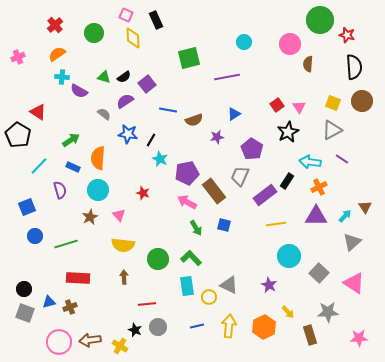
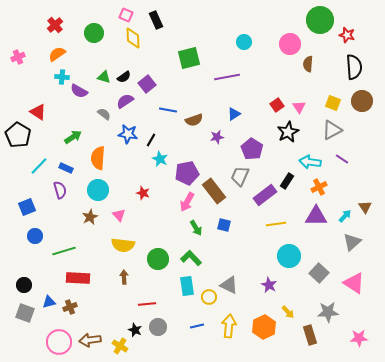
green arrow at (71, 140): moved 2 px right, 3 px up
blue rectangle at (73, 167): moved 7 px left, 1 px down
pink arrow at (187, 202): rotated 90 degrees counterclockwise
green line at (66, 244): moved 2 px left, 7 px down
black circle at (24, 289): moved 4 px up
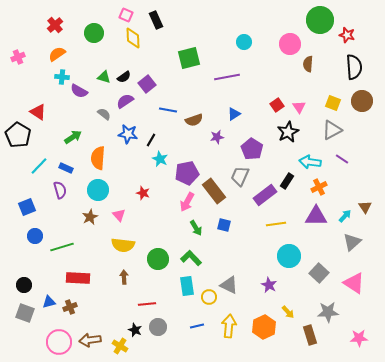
green line at (64, 251): moved 2 px left, 4 px up
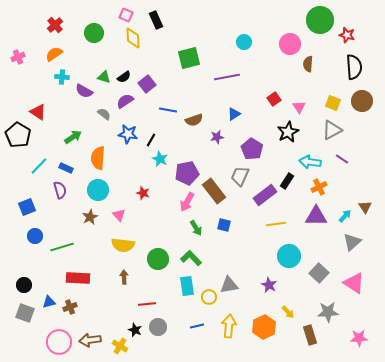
orange semicircle at (57, 54): moved 3 px left
purple semicircle at (79, 91): moved 5 px right
red square at (277, 105): moved 3 px left, 6 px up
gray triangle at (229, 285): rotated 36 degrees counterclockwise
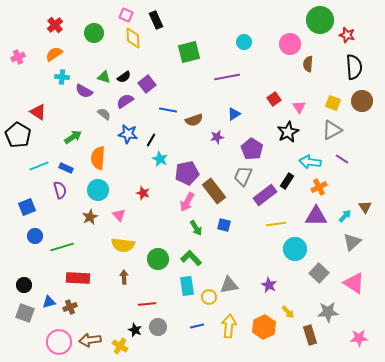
green square at (189, 58): moved 6 px up
cyan line at (39, 166): rotated 24 degrees clockwise
gray trapezoid at (240, 176): moved 3 px right
cyan circle at (289, 256): moved 6 px right, 7 px up
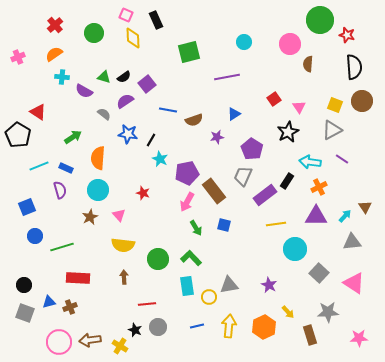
yellow square at (333, 103): moved 2 px right, 2 px down
gray triangle at (352, 242): rotated 36 degrees clockwise
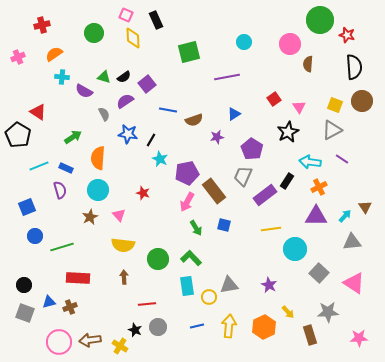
red cross at (55, 25): moved 13 px left; rotated 28 degrees clockwise
gray semicircle at (104, 114): rotated 24 degrees clockwise
yellow line at (276, 224): moved 5 px left, 5 px down
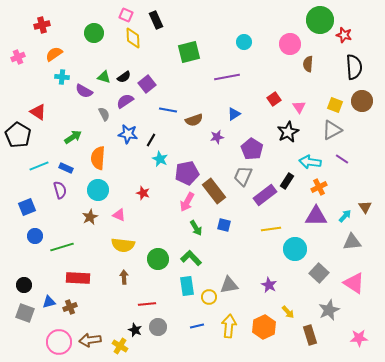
red star at (347, 35): moved 3 px left
pink triangle at (119, 215): rotated 24 degrees counterclockwise
gray star at (328, 312): moved 1 px right, 2 px up; rotated 20 degrees counterclockwise
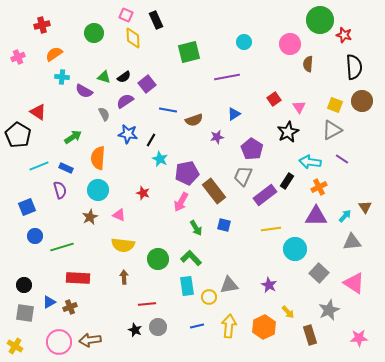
pink arrow at (187, 202): moved 6 px left
blue triangle at (49, 302): rotated 16 degrees counterclockwise
gray square at (25, 313): rotated 12 degrees counterclockwise
yellow cross at (120, 346): moved 105 px left
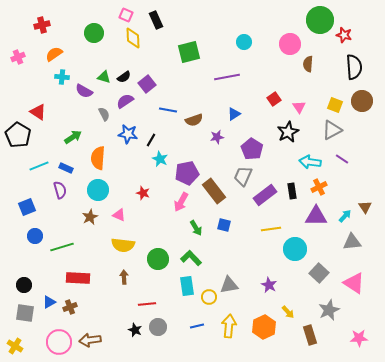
black rectangle at (287, 181): moved 5 px right, 10 px down; rotated 42 degrees counterclockwise
